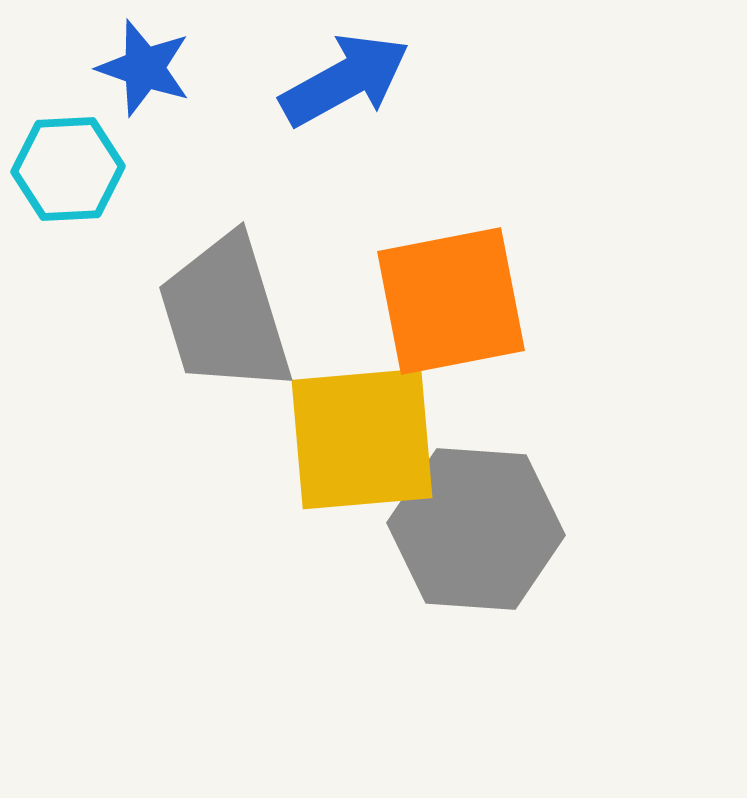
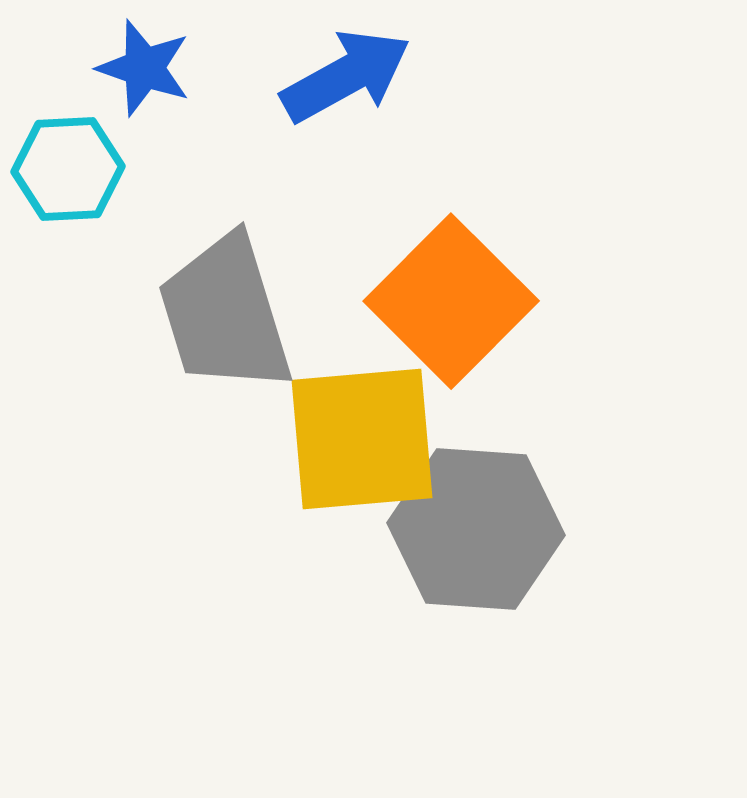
blue arrow: moved 1 px right, 4 px up
orange square: rotated 34 degrees counterclockwise
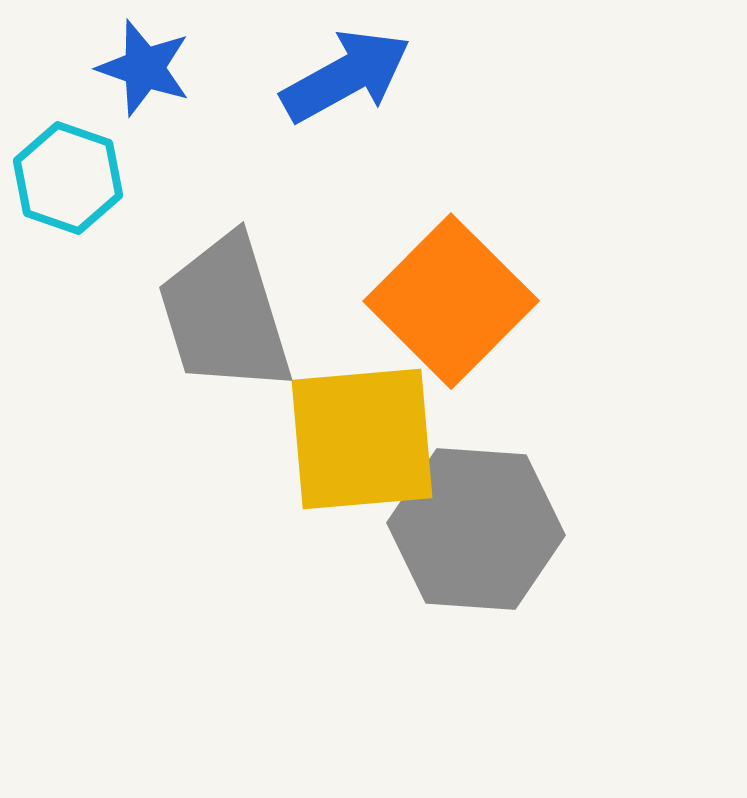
cyan hexagon: moved 9 px down; rotated 22 degrees clockwise
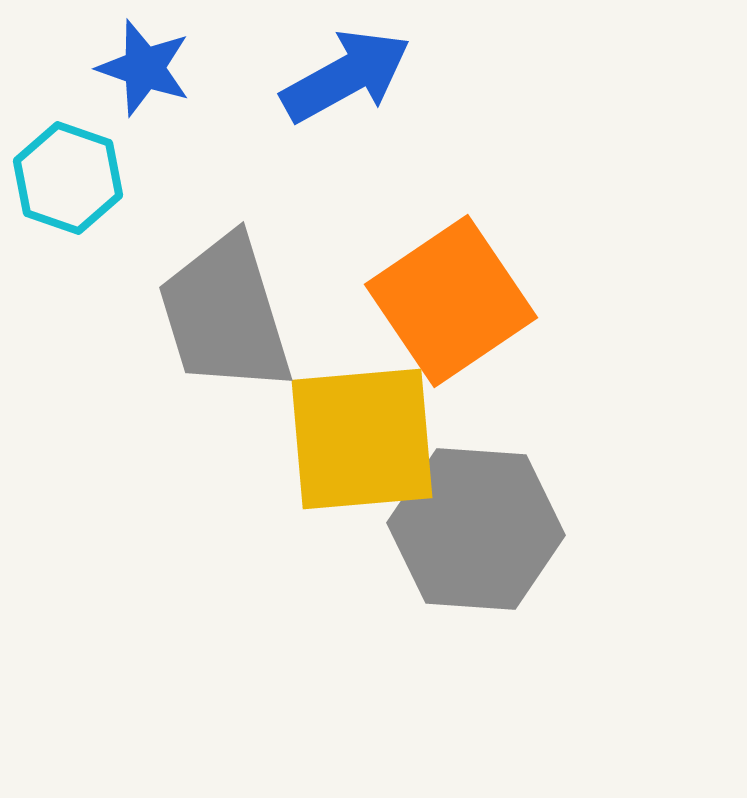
orange square: rotated 11 degrees clockwise
